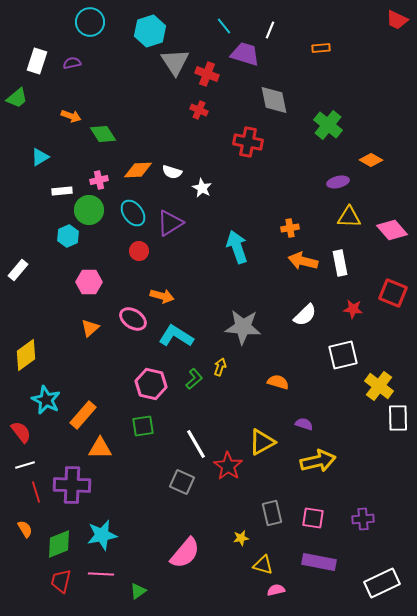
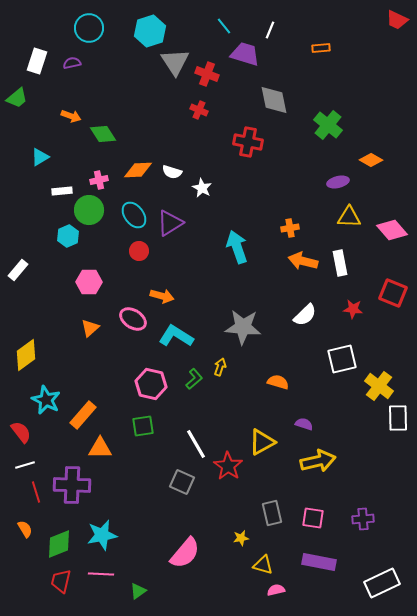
cyan circle at (90, 22): moved 1 px left, 6 px down
cyan ellipse at (133, 213): moved 1 px right, 2 px down
white square at (343, 355): moved 1 px left, 4 px down
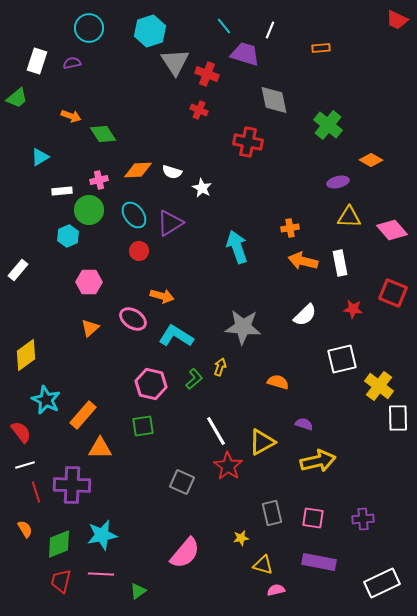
white line at (196, 444): moved 20 px right, 13 px up
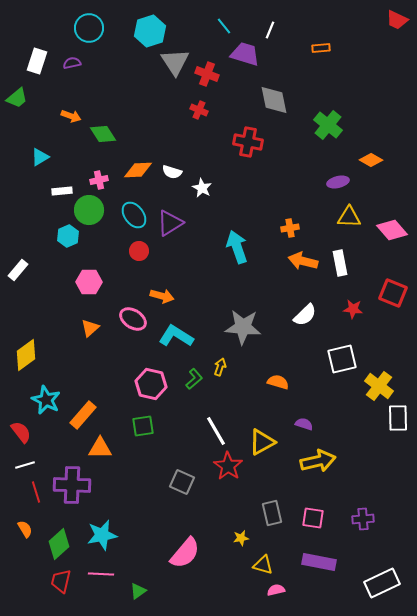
green diamond at (59, 544): rotated 20 degrees counterclockwise
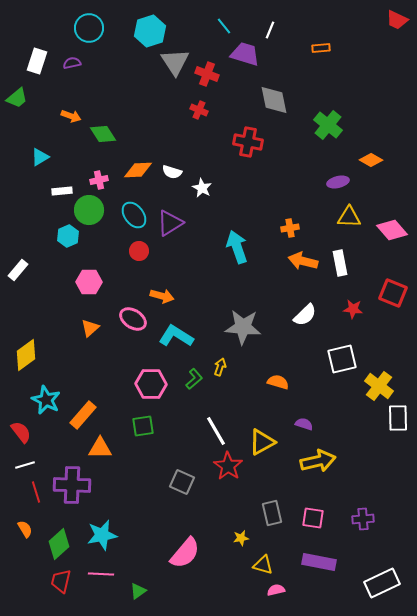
pink hexagon at (151, 384): rotated 12 degrees counterclockwise
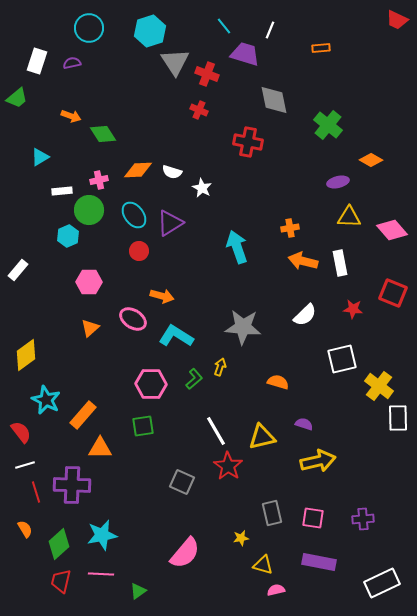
yellow triangle at (262, 442): moved 5 px up; rotated 16 degrees clockwise
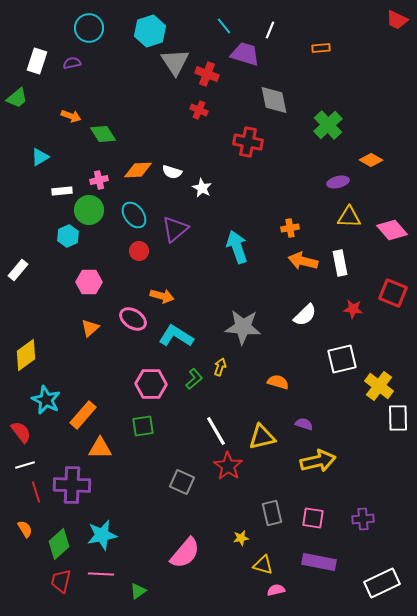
green cross at (328, 125): rotated 8 degrees clockwise
purple triangle at (170, 223): moved 5 px right, 6 px down; rotated 8 degrees counterclockwise
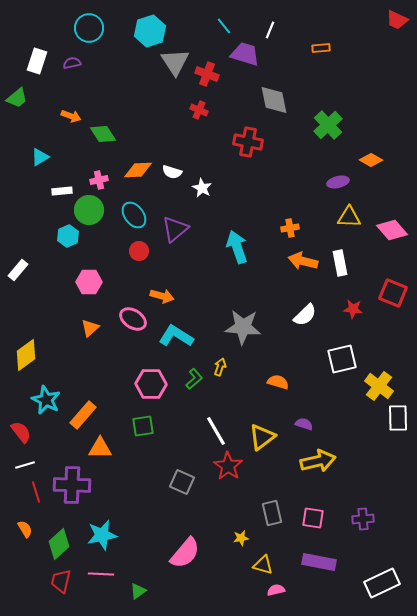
yellow triangle at (262, 437): rotated 24 degrees counterclockwise
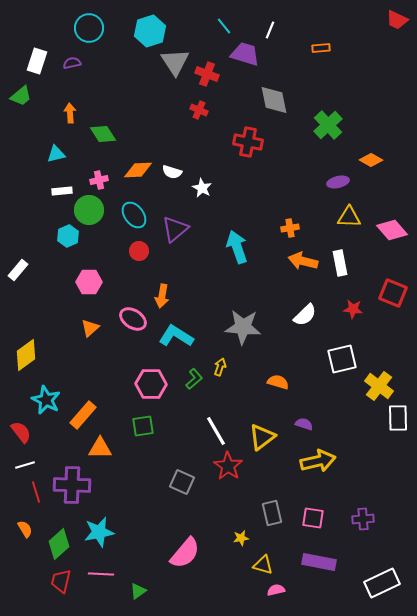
green trapezoid at (17, 98): moved 4 px right, 2 px up
orange arrow at (71, 116): moved 1 px left, 3 px up; rotated 114 degrees counterclockwise
cyan triangle at (40, 157): moved 16 px right, 3 px up; rotated 18 degrees clockwise
orange arrow at (162, 296): rotated 85 degrees clockwise
cyan star at (102, 535): moved 3 px left, 3 px up
